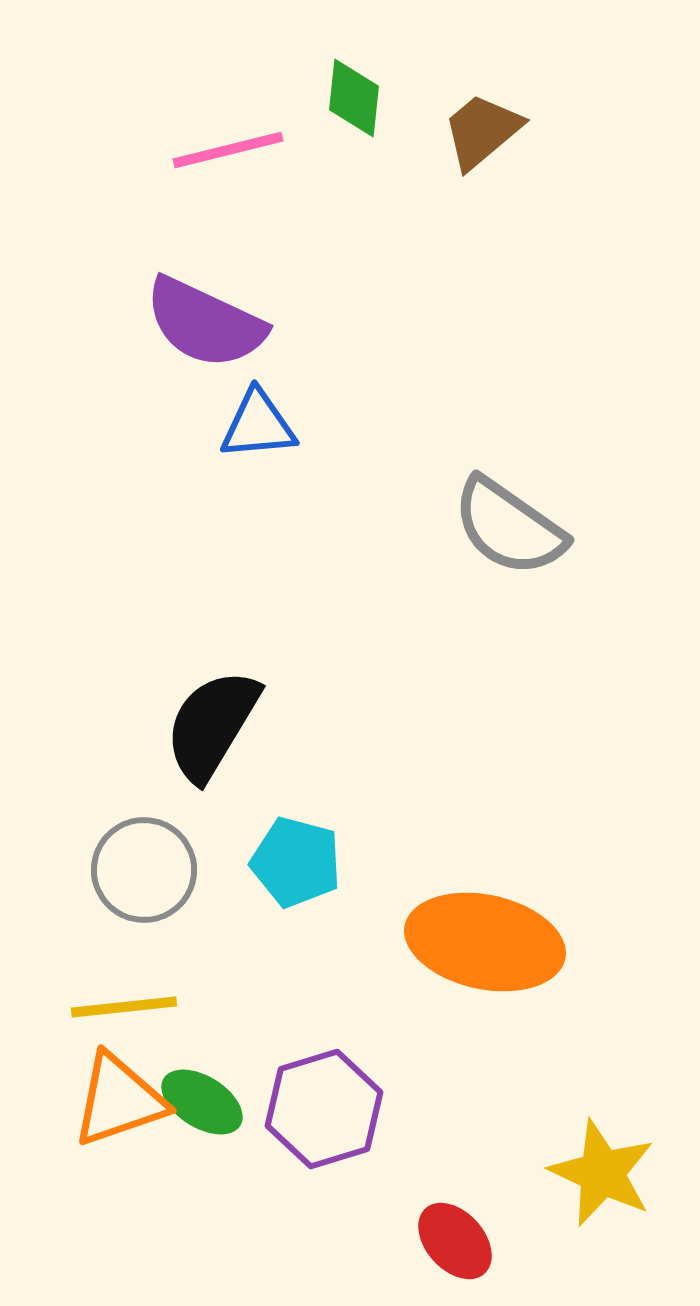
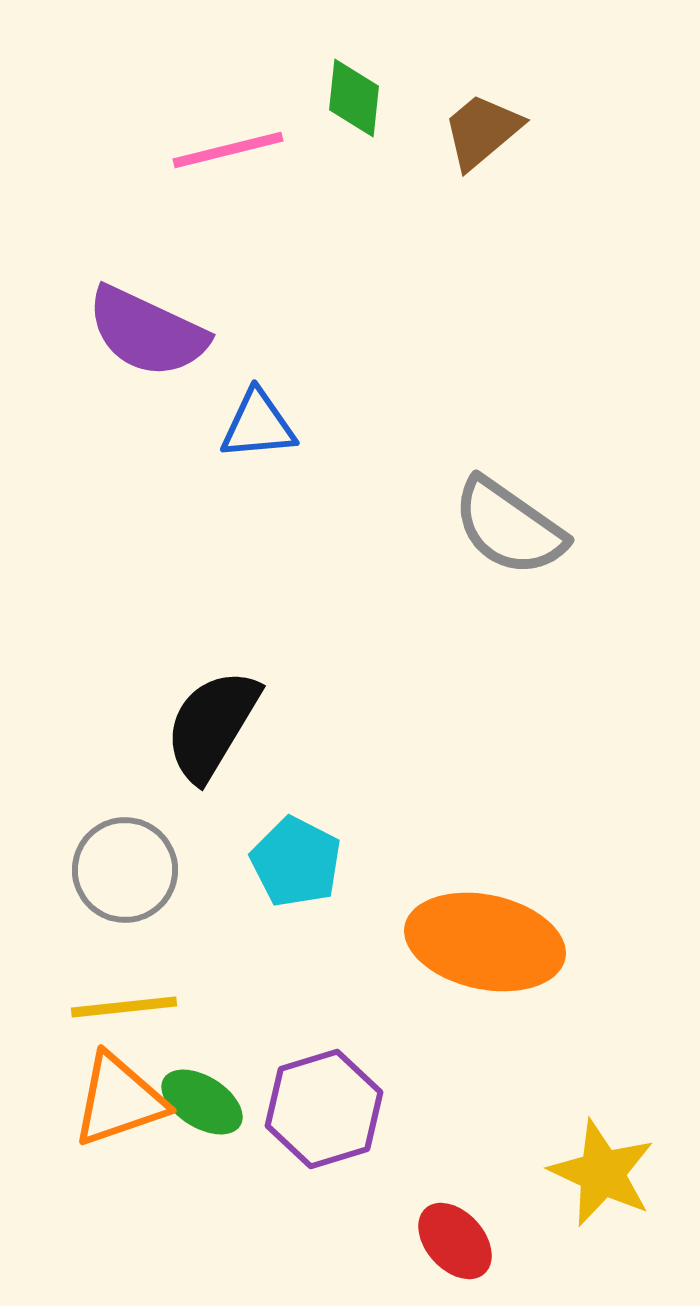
purple semicircle: moved 58 px left, 9 px down
cyan pentagon: rotated 12 degrees clockwise
gray circle: moved 19 px left
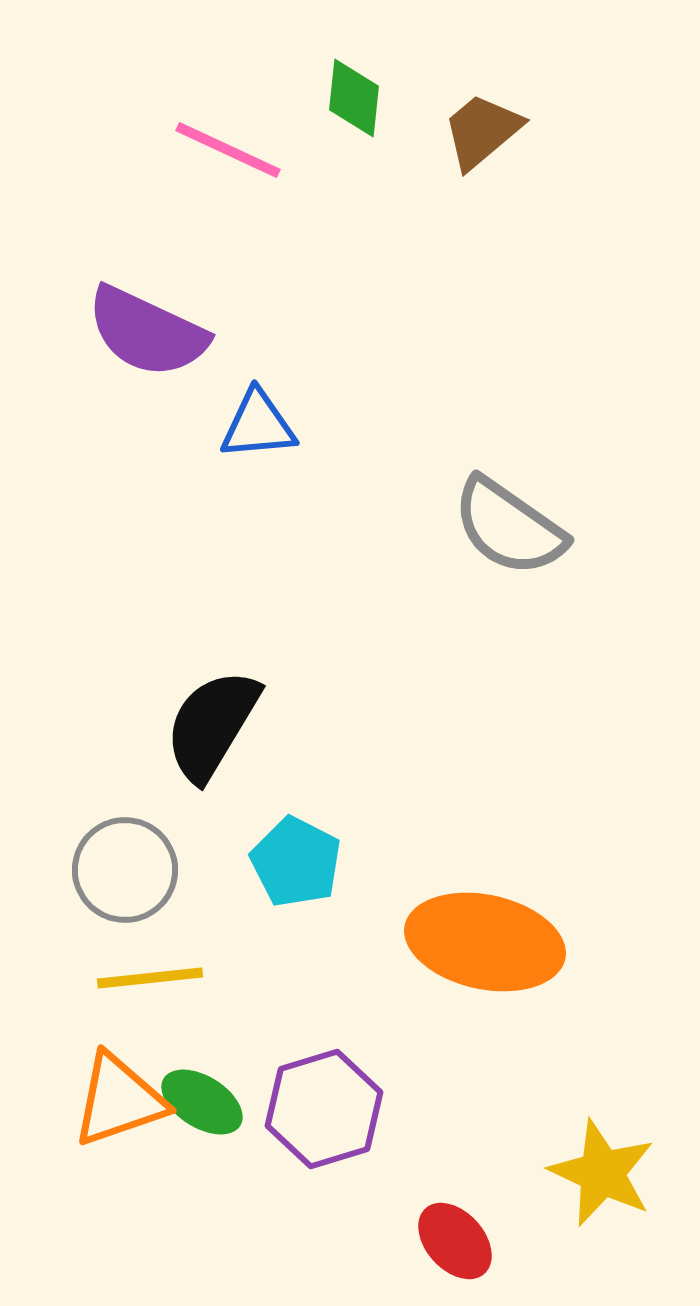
pink line: rotated 39 degrees clockwise
yellow line: moved 26 px right, 29 px up
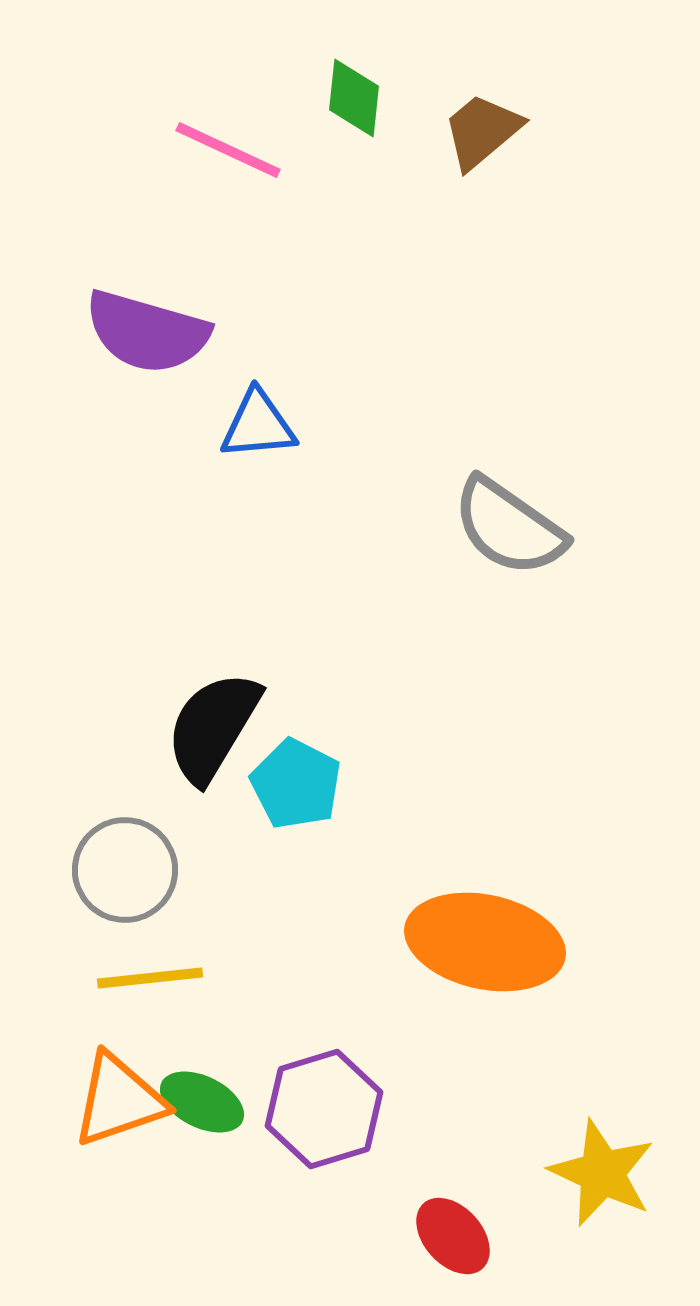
purple semicircle: rotated 9 degrees counterclockwise
black semicircle: moved 1 px right, 2 px down
cyan pentagon: moved 78 px up
green ellipse: rotated 6 degrees counterclockwise
red ellipse: moved 2 px left, 5 px up
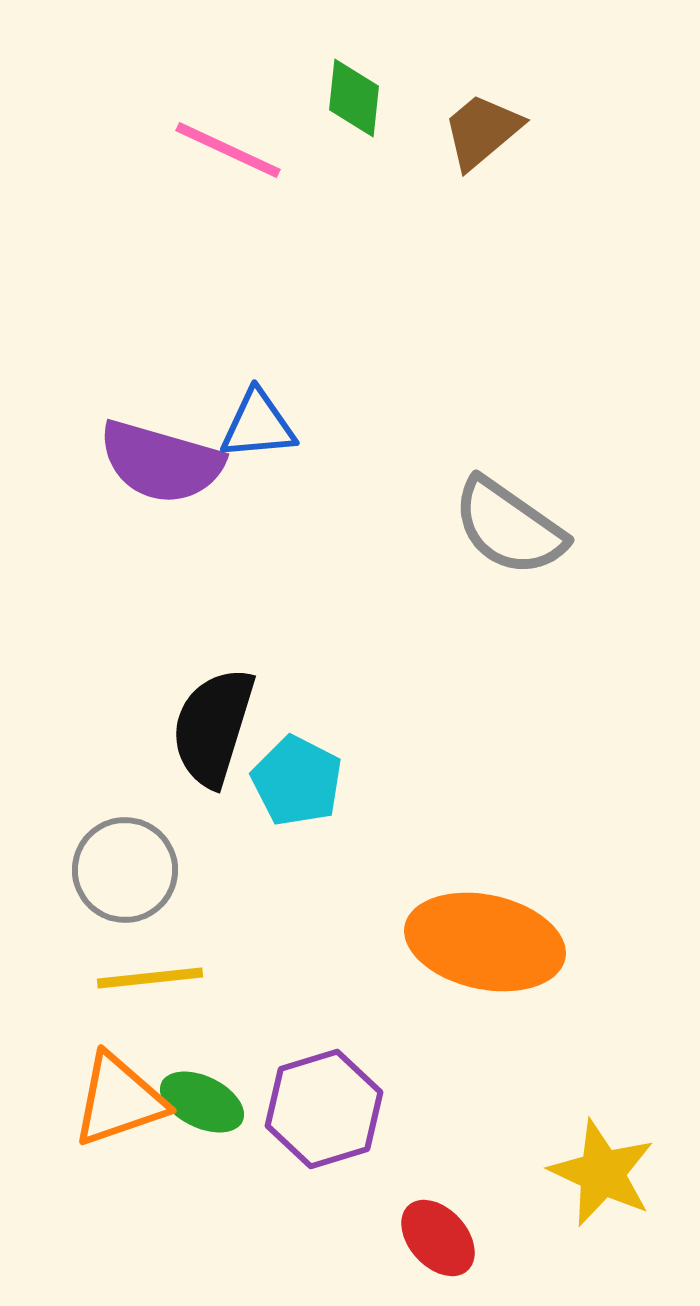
purple semicircle: moved 14 px right, 130 px down
black semicircle: rotated 14 degrees counterclockwise
cyan pentagon: moved 1 px right, 3 px up
red ellipse: moved 15 px left, 2 px down
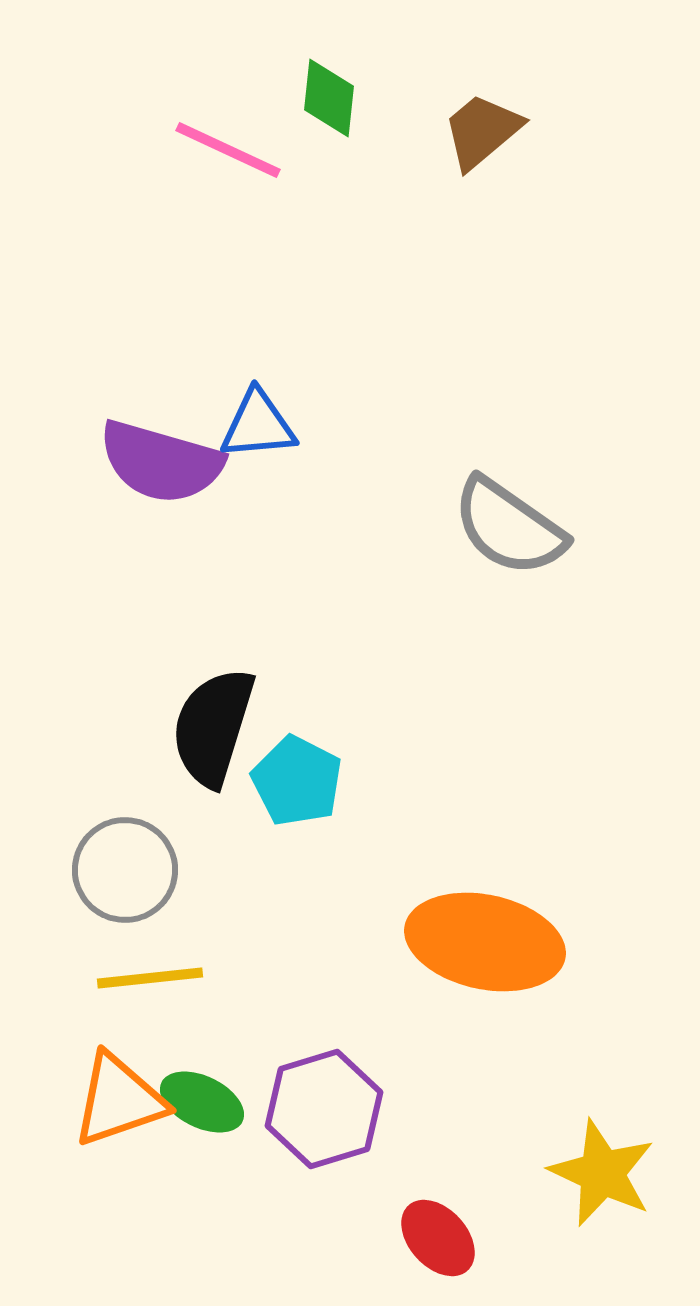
green diamond: moved 25 px left
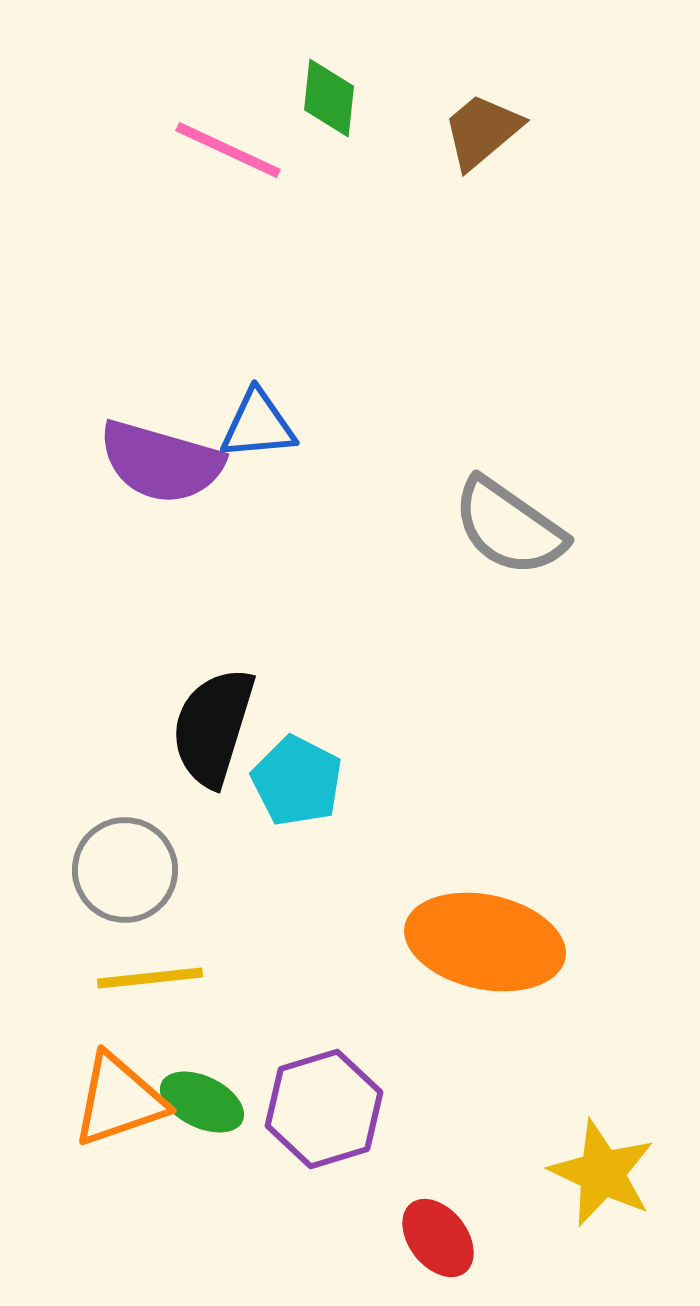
red ellipse: rotated 4 degrees clockwise
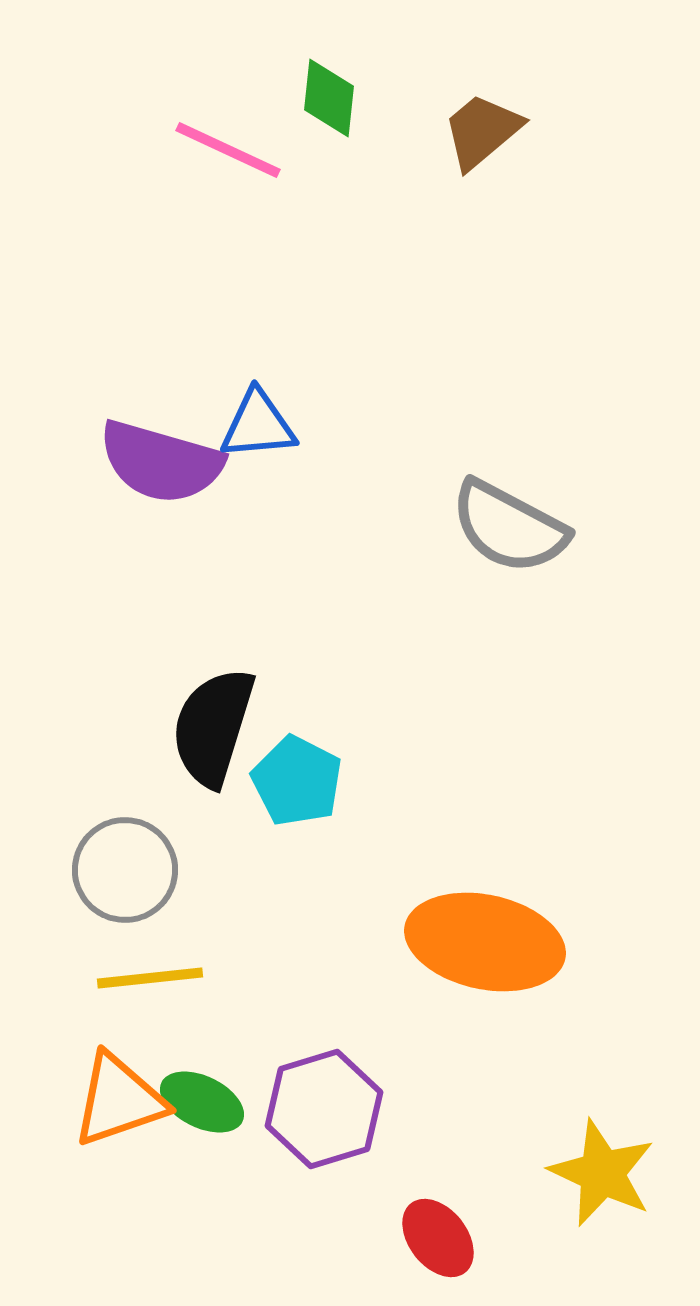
gray semicircle: rotated 7 degrees counterclockwise
